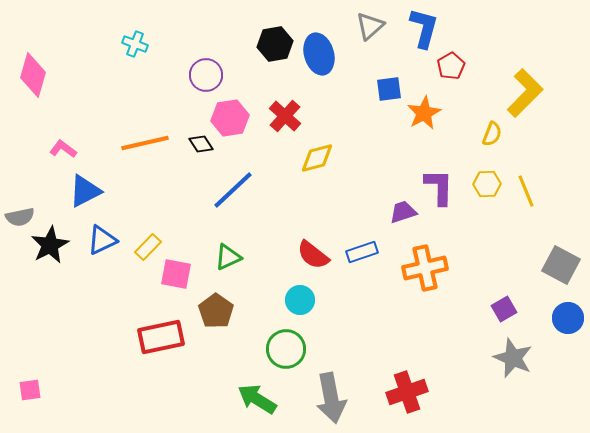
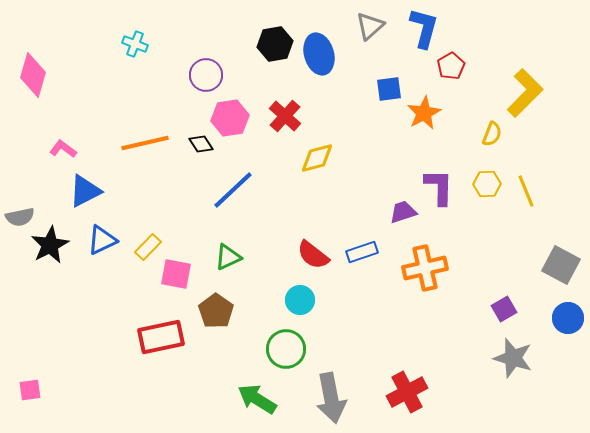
gray star at (513, 358): rotated 6 degrees counterclockwise
red cross at (407, 392): rotated 9 degrees counterclockwise
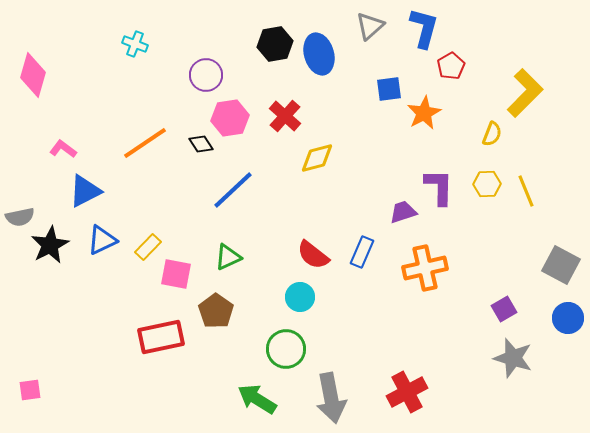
orange line at (145, 143): rotated 21 degrees counterclockwise
blue rectangle at (362, 252): rotated 48 degrees counterclockwise
cyan circle at (300, 300): moved 3 px up
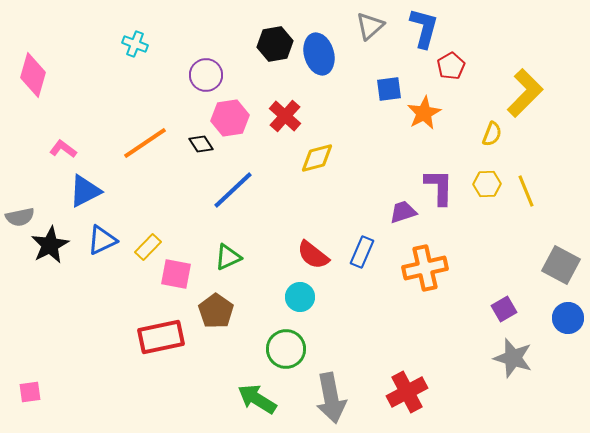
pink square at (30, 390): moved 2 px down
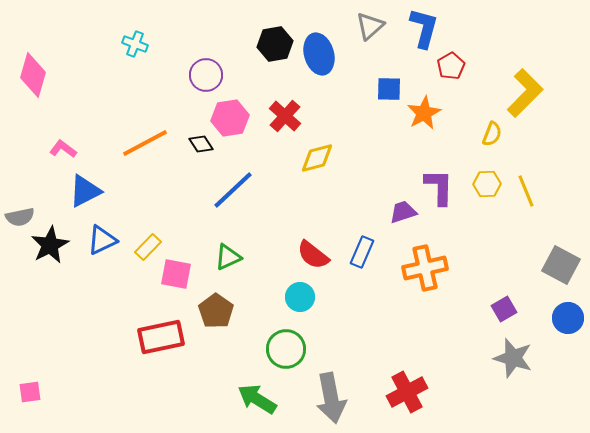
blue square at (389, 89): rotated 8 degrees clockwise
orange line at (145, 143): rotated 6 degrees clockwise
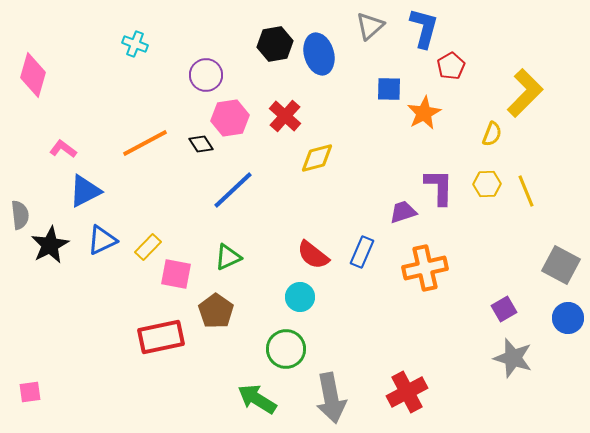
gray semicircle at (20, 217): moved 2 px up; rotated 84 degrees counterclockwise
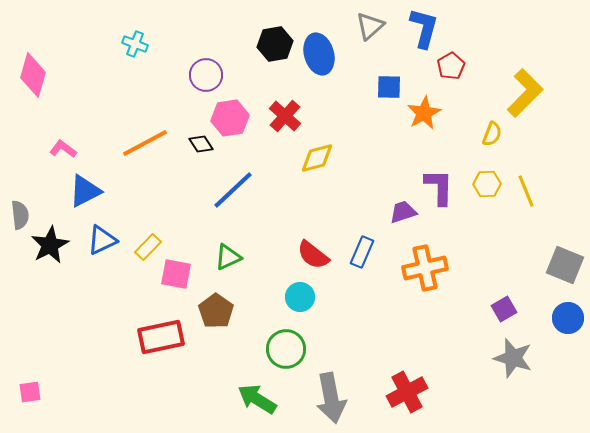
blue square at (389, 89): moved 2 px up
gray square at (561, 265): moved 4 px right; rotated 6 degrees counterclockwise
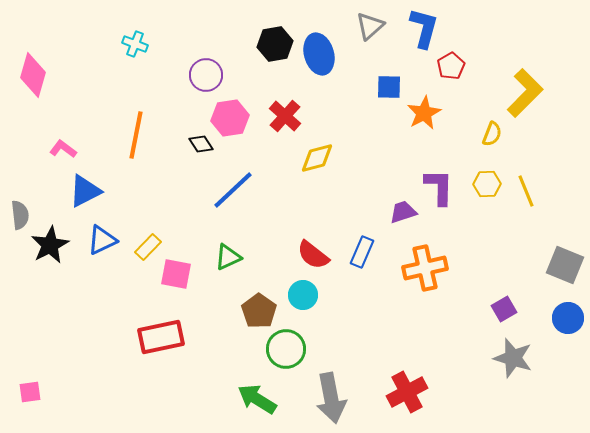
orange line at (145, 143): moved 9 px left, 8 px up; rotated 51 degrees counterclockwise
cyan circle at (300, 297): moved 3 px right, 2 px up
brown pentagon at (216, 311): moved 43 px right
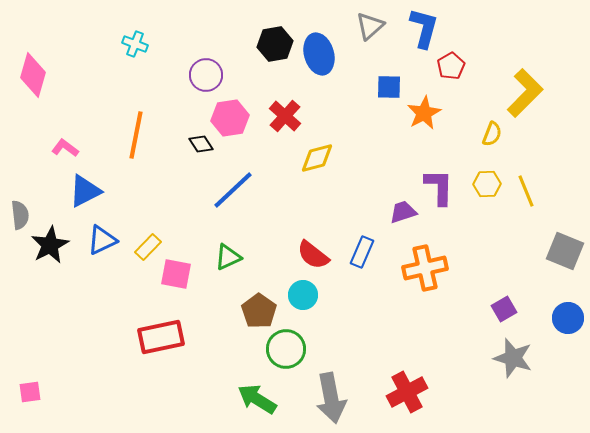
pink L-shape at (63, 149): moved 2 px right, 1 px up
gray square at (565, 265): moved 14 px up
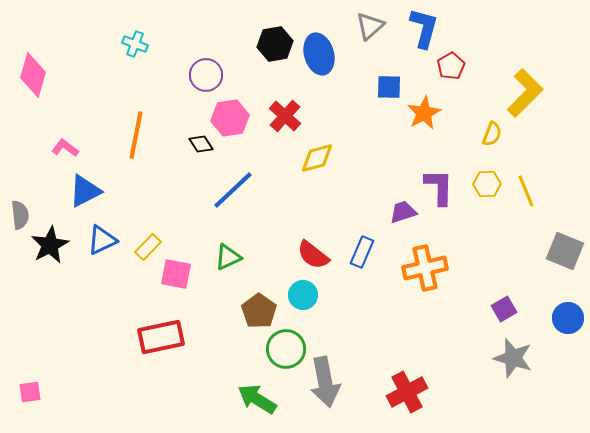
gray arrow at (331, 398): moved 6 px left, 16 px up
